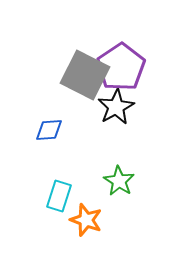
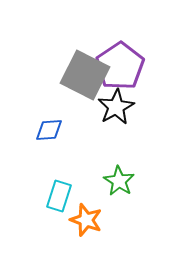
purple pentagon: moved 1 px left, 1 px up
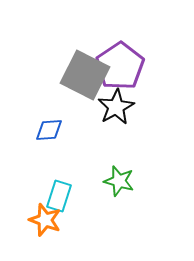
green star: rotated 16 degrees counterclockwise
orange star: moved 41 px left
